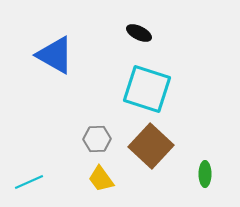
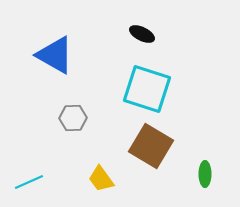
black ellipse: moved 3 px right, 1 px down
gray hexagon: moved 24 px left, 21 px up
brown square: rotated 12 degrees counterclockwise
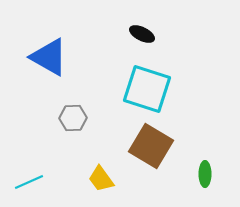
blue triangle: moved 6 px left, 2 px down
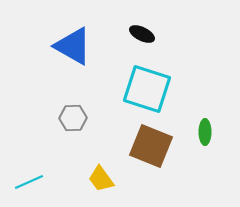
blue triangle: moved 24 px right, 11 px up
brown square: rotated 9 degrees counterclockwise
green ellipse: moved 42 px up
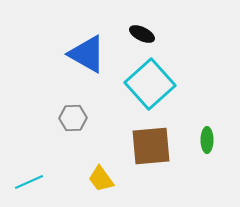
blue triangle: moved 14 px right, 8 px down
cyan square: moved 3 px right, 5 px up; rotated 30 degrees clockwise
green ellipse: moved 2 px right, 8 px down
brown square: rotated 27 degrees counterclockwise
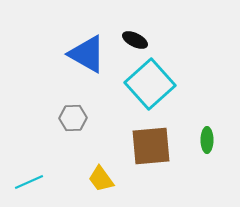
black ellipse: moved 7 px left, 6 px down
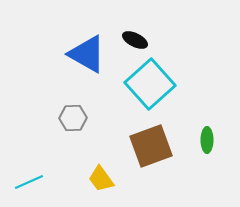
brown square: rotated 15 degrees counterclockwise
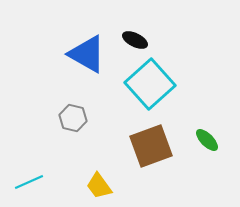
gray hexagon: rotated 16 degrees clockwise
green ellipse: rotated 45 degrees counterclockwise
yellow trapezoid: moved 2 px left, 7 px down
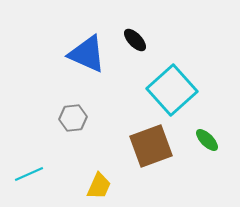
black ellipse: rotated 20 degrees clockwise
blue triangle: rotated 6 degrees counterclockwise
cyan square: moved 22 px right, 6 px down
gray hexagon: rotated 20 degrees counterclockwise
cyan line: moved 8 px up
yellow trapezoid: rotated 120 degrees counterclockwise
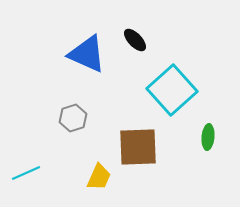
gray hexagon: rotated 12 degrees counterclockwise
green ellipse: moved 1 px right, 3 px up; rotated 50 degrees clockwise
brown square: moved 13 px left, 1 px down; rotated 18 degrees clockwise
cyan line: moved 3 px left, 1 px up
yellow trapezoid: moved 9 px up
